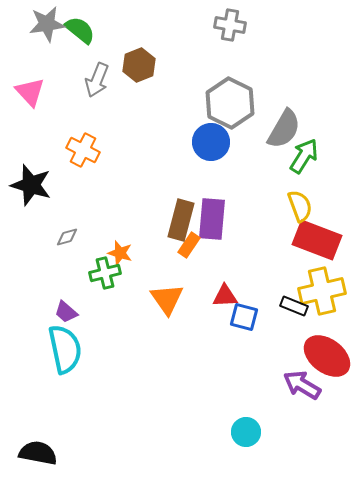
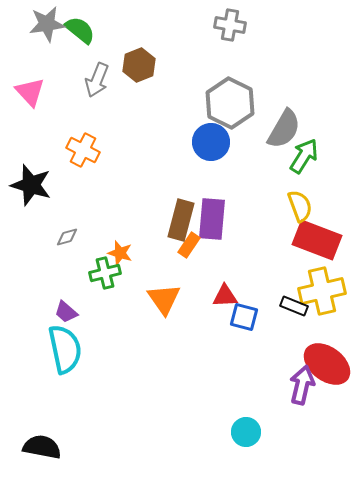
orange triangle: moved 3 px left
red ellipse: moved 8 px down
purple arrow: rotated 72 degrees clockwise
black semicircle: moved 4 px right, 6 px up
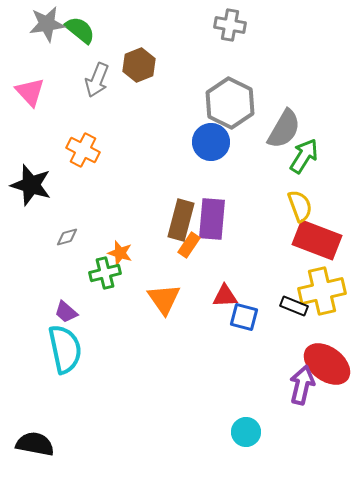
black semicircle: moved 7 px left, 3 px up
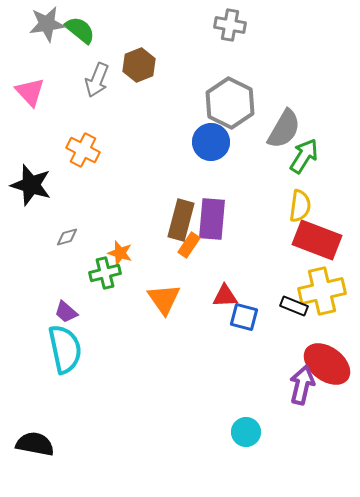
yellow semicircle: rotated 28 degrees clockwise
